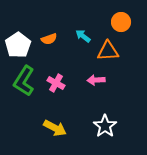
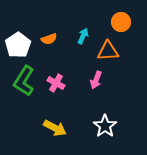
cyan arrow: rotated 77 degrees clockwise
pink arrow: rotated 66 degrees counterclockwise
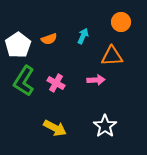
orange triangle: moved 4 px right, 5 px down
pink arrow: rotated 114 degrees counterclockwise
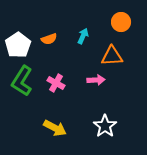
green L-shape: moved 2 px left
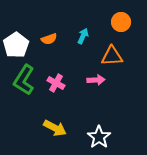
white pentagon: moved 2 px left
green L-shape: moved 2 px right, 1 px up
white star: moved 6 px left, 11 px down
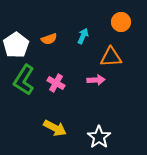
orange triangle: moved 1 px left, 1 px down
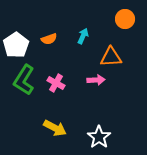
orange circle: moved 4 px right, 3 px up
